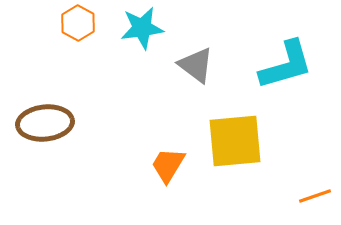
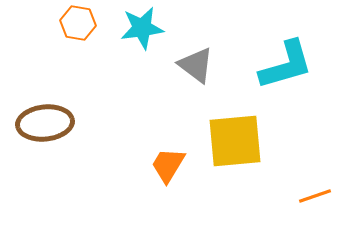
orange hexagon: rotated 20 degrees counterclockwise
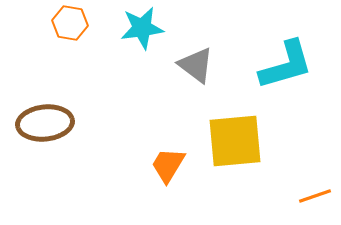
orange hexagon: moved 8 px left
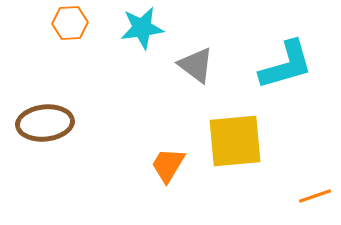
orange hexagon: rotated 12 degrees counterclockwise
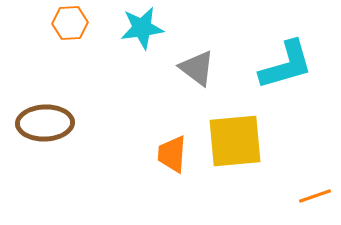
gray triangle: moved 1 px right, 3 px down
brown ellipse: rotated 4 degrees clockwise
orange trapezoid: moved 4 px right, 11 px up; rotated 27 degrees counterclockwise
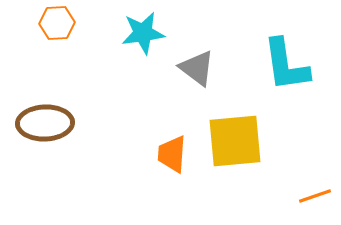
orange hexagon: moved 13 px left
cyan star: moved 1 px right, 5 px down
cyan L-shape: rotated 98 degrees clockwise
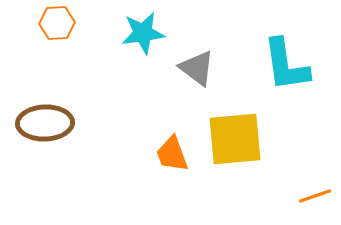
yellow square: moved 2 px up
orange trapezoid: rotated 24 degrees counterclockwise
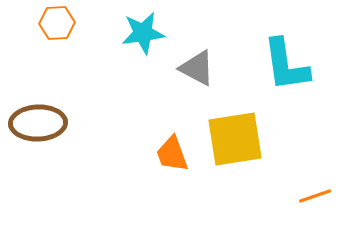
gray triangle: rotated 9 degrees counterclockwise
brown ellipse: moved 7 px left
yellow square: rotated 4 degrees counterclockwise
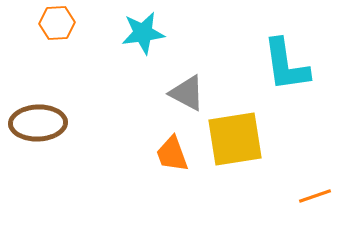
gray triangle: moved 10 px left, 25 px down
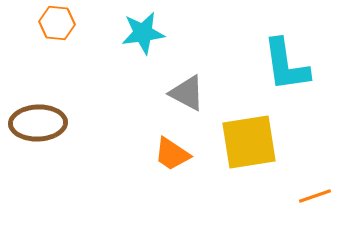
orange hexagon: rotated 8 degrees clockwise
yellow square: moved 14 px right, 3 px down
orange trapezoid: rotated 36 degrees counterclockwise
